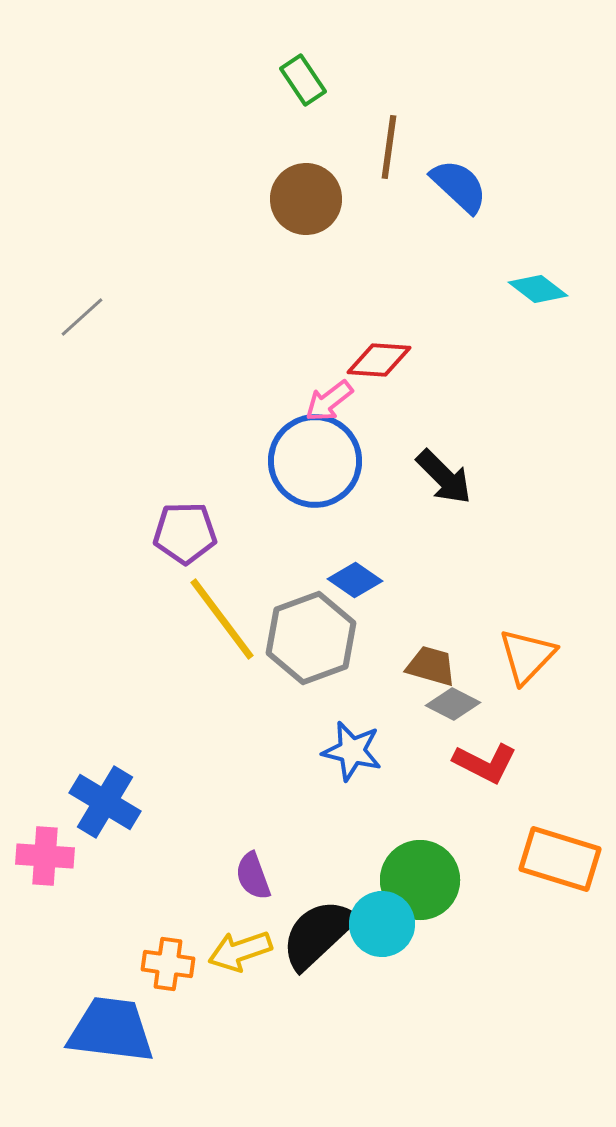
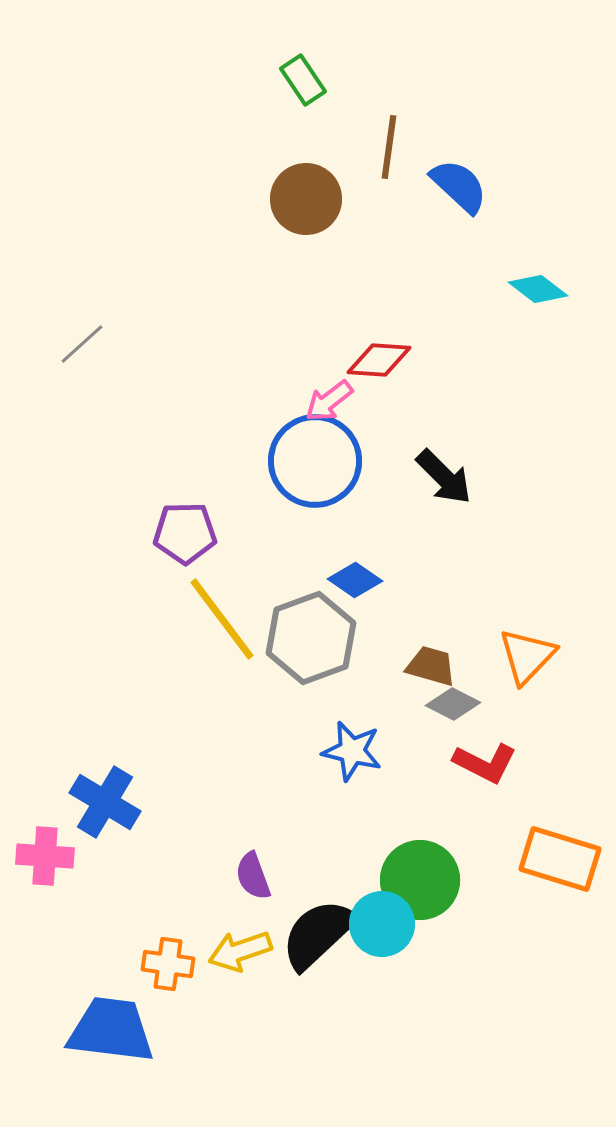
gray line: moved 27 px down
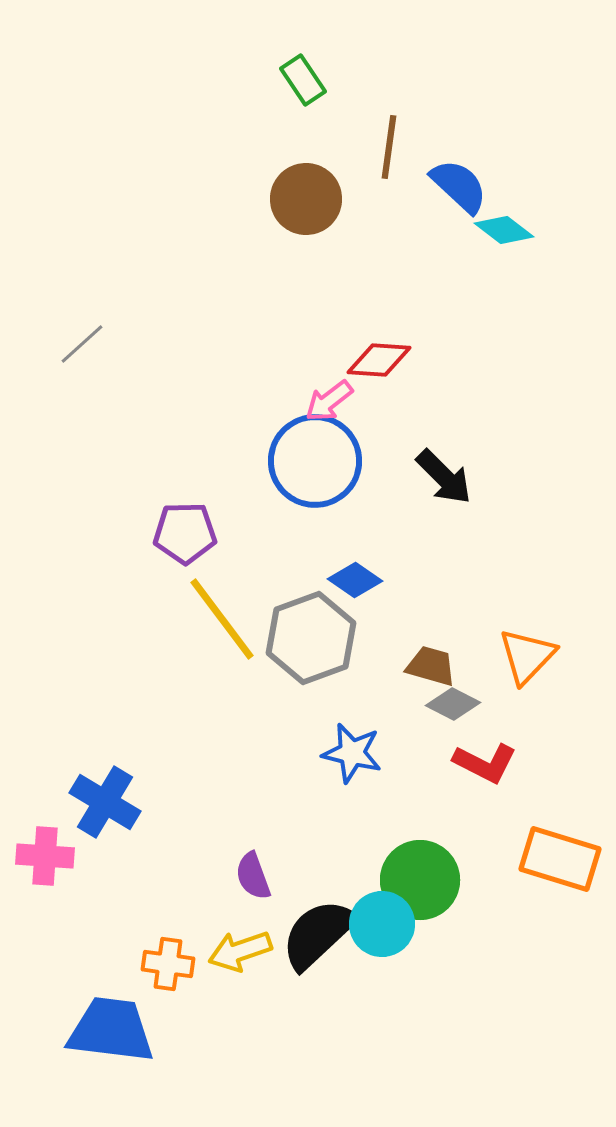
cyan diamond: moved 34 px left, 59 px up
blue star: moved 2 px down
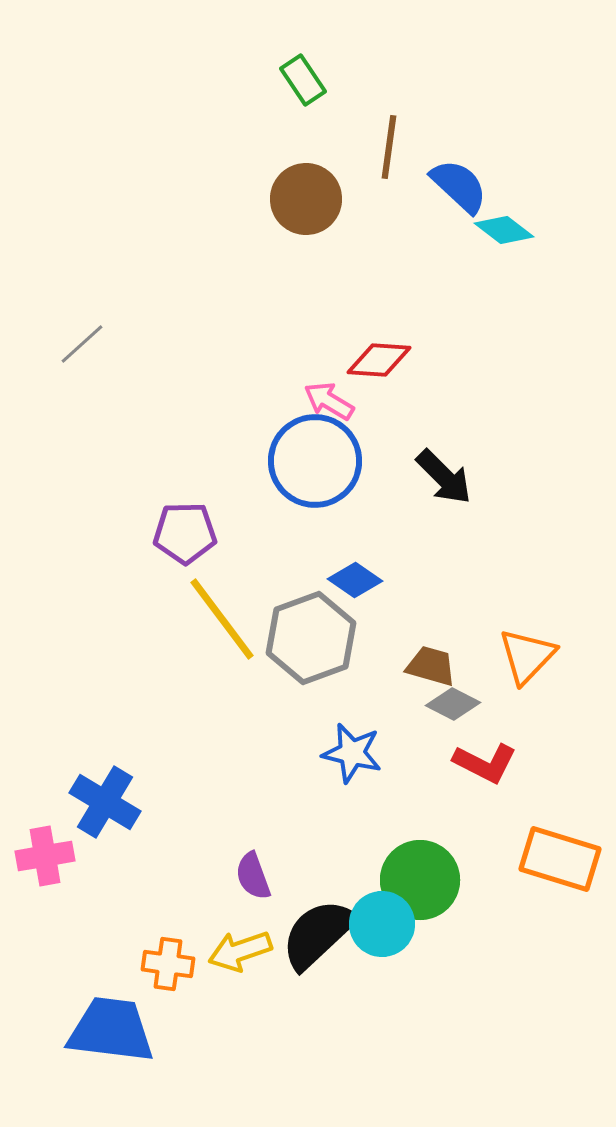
pink arrow: rotated 69 degrees clockwise
pink cross: rotated 14 degrees counterclockwise
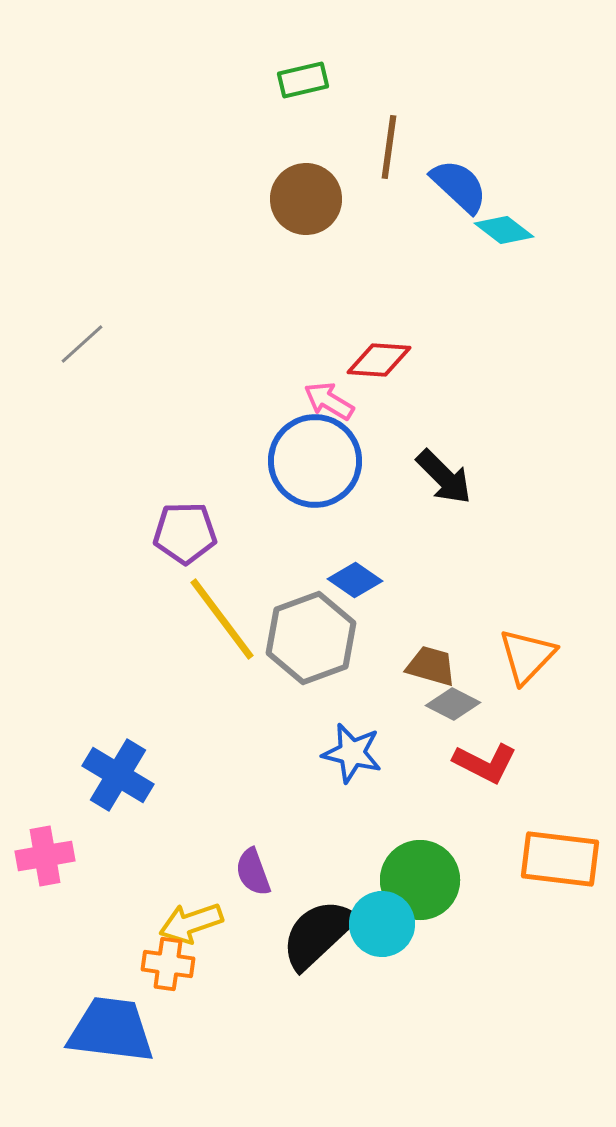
green rectangle: rotated 69 degrees counterclockwise
blue cross: moved 13 px right, 27 px up
orange rectangle: rotated 10 degrees counterclockwise
purple semicircle: moved 4 px up
yellow arrow: moved 49 px left, 28 px up
